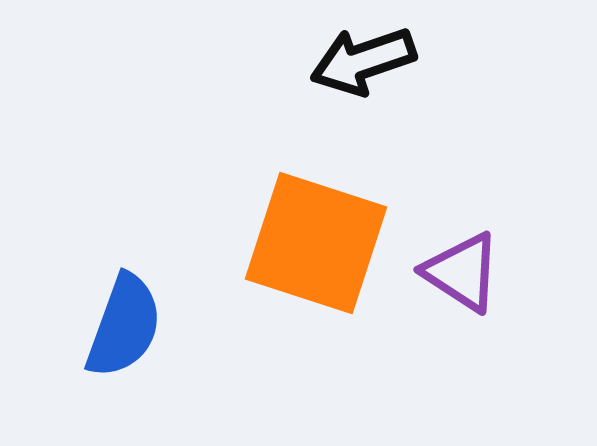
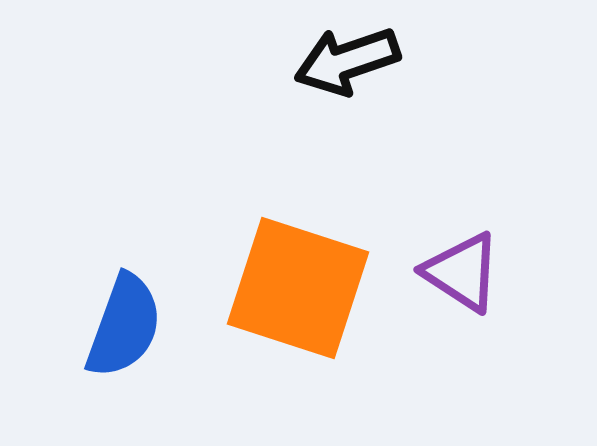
black arrow: moved 16 px left
orange square: moved 18 px left, 45 px down
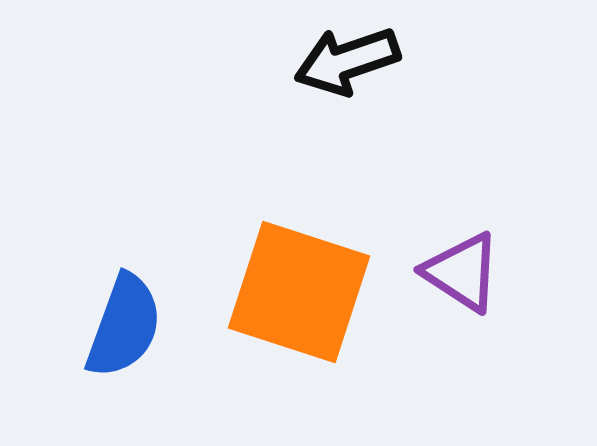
orange square: moved 1 px right, 4 px down
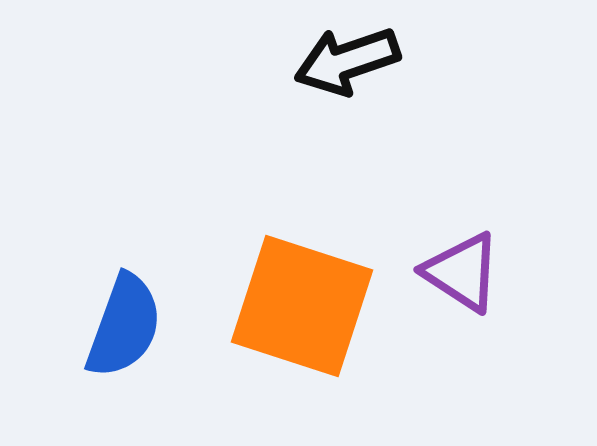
orange square: moved 3 px right, 14 px down
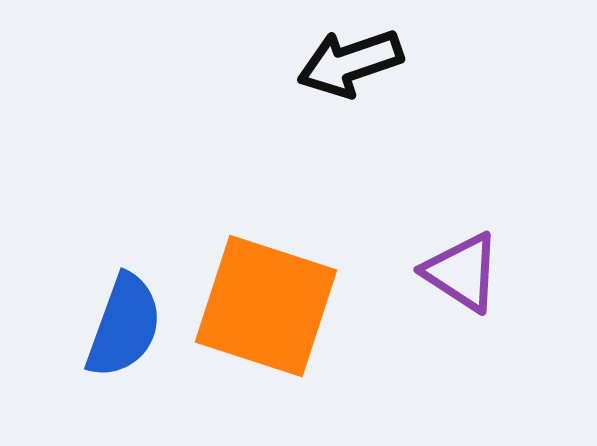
black arrow: moved 3 px right, 2 px down
orange square: moved 36 px left
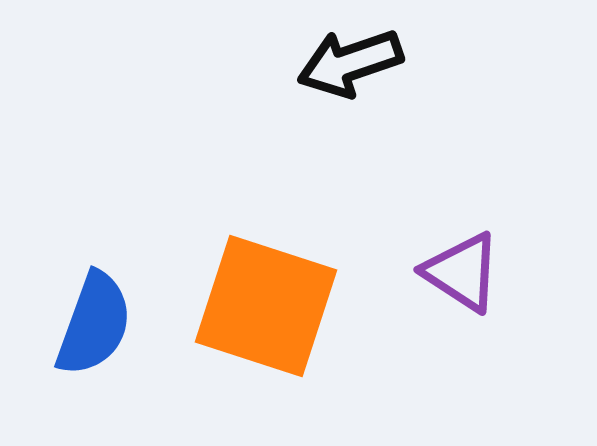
blue semicircle: moved 30 px left, 2 px up
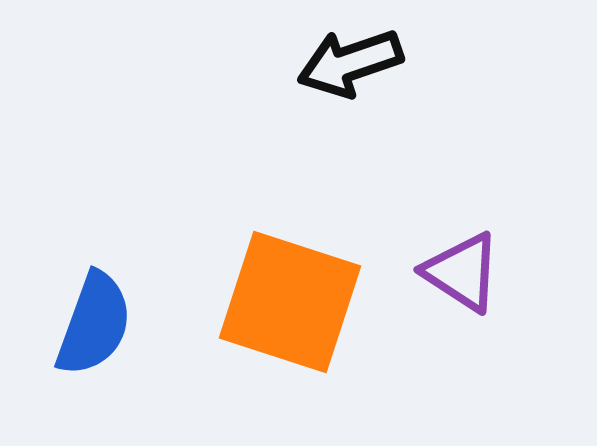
orange square: moved 24 px right, 4 px up
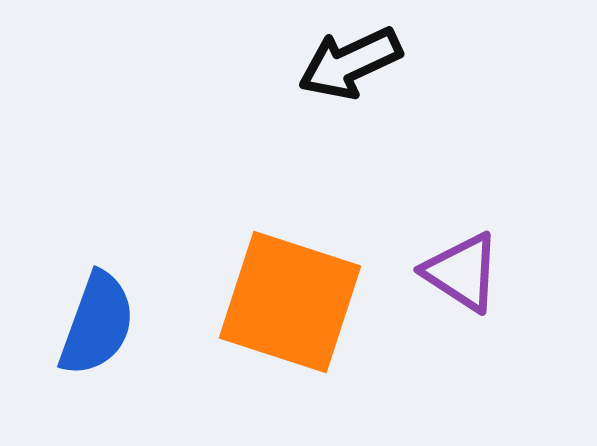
black arrow: rotated 6 degrees counterclockwise
blue semicircle: moved 3 px right
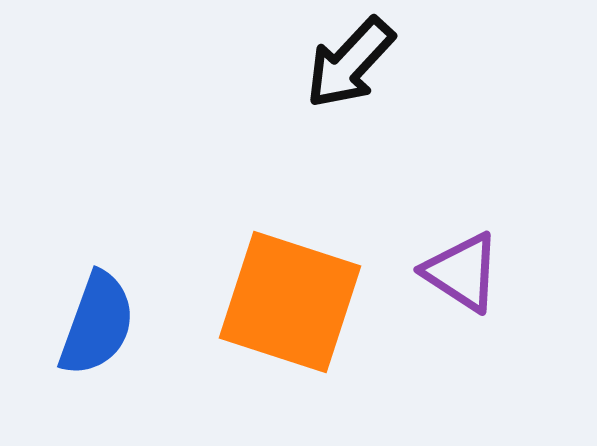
black arrow: rotated 22 degrees counterclockwise
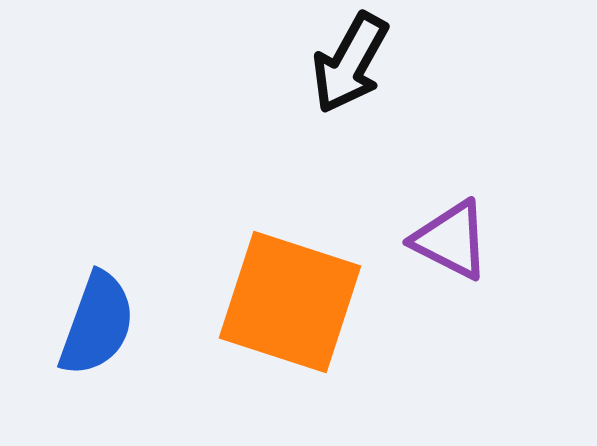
black arrow: rotated 14 degrees counterclockwise
purple triangle: moved 11 px left, 32 px up; rotated 6 degrees counterclockwise
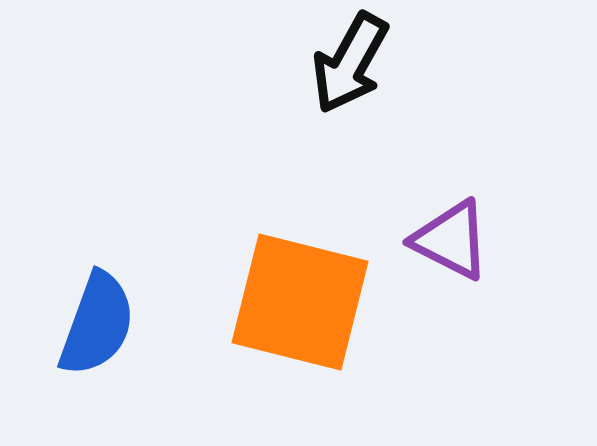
orange square: moved 10 px right; rotated 4 degrees counterclockwise
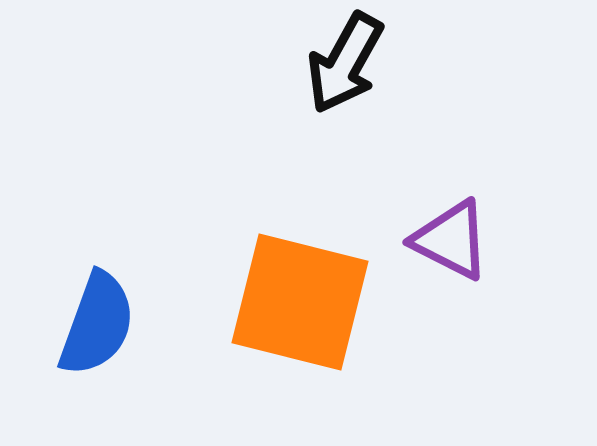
black arrow: moved 5 px left
